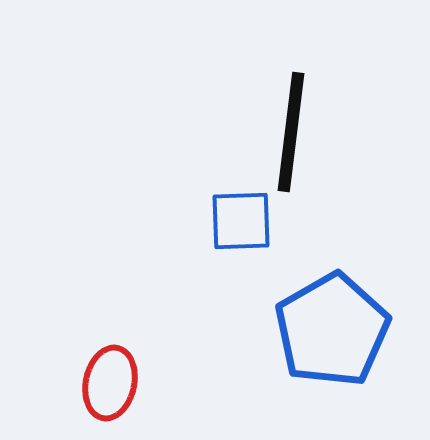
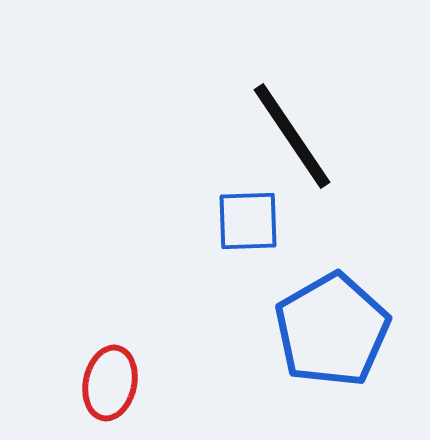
black line: moved 1 px right, 4 px down; rotated 41 degrees counterclockwise
blue square: moved 7 px right
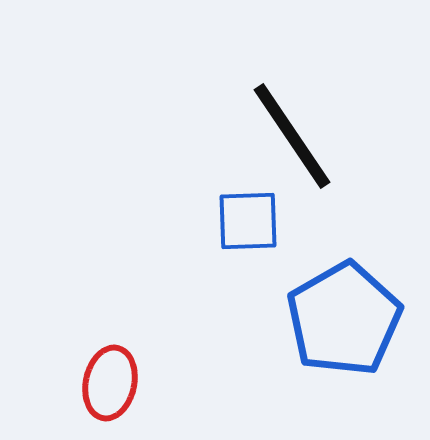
blue pentagon: moved 12 px right, 11 px up
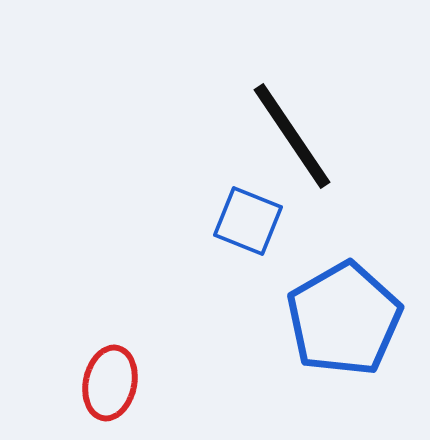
blue square: rotated 24 degrees clockwise
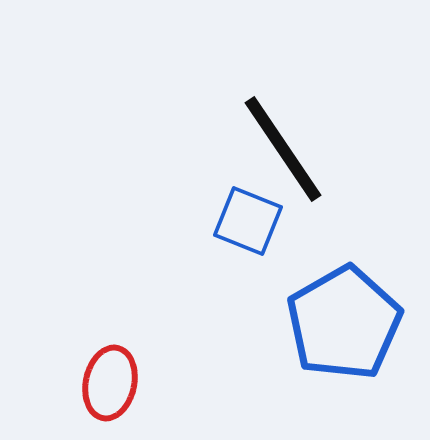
black line: moved 9 px left, 13 px down
blue pentagon: moved 4 px down
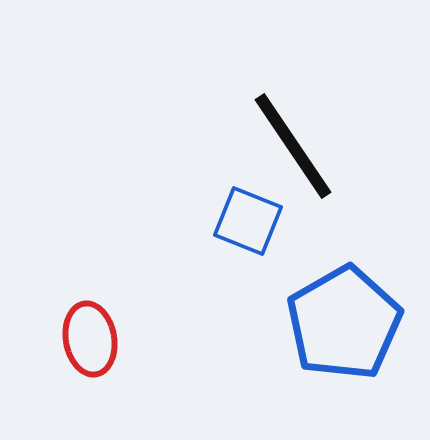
black line: moved 10 px right, 3 px up
red ellipse: moved 20 px left, 44 px up; rotated 22 degrees counterclockwise
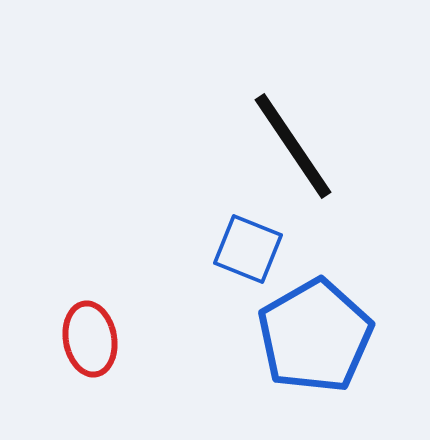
blue square: moved 28 px down
blue pentagon: moved 29 px left, 13 px down
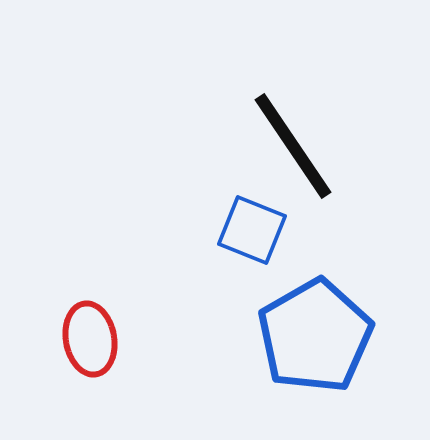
blue square: moved 4 px right, 19 px up
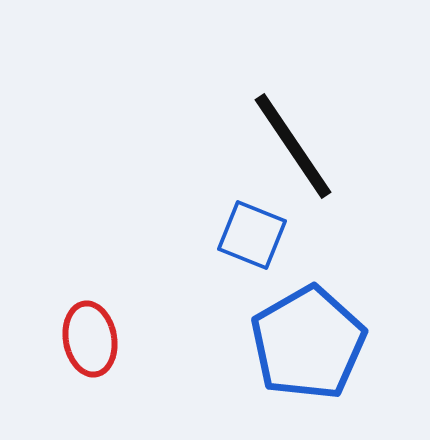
blue square: moved 5 px down
blue pentagon: moved 7 px left, 7 px down
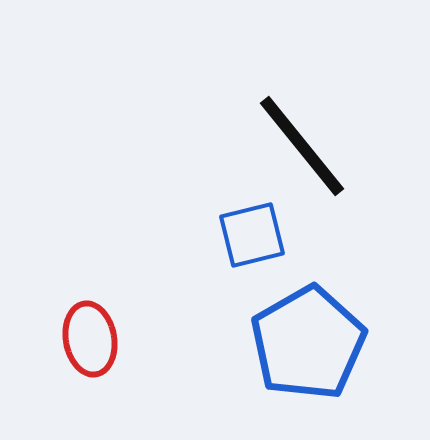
black line: moved 9 px right; rotated 5 degrees counterclockwise
blue square: rotated 36 degrees counterclockwise
